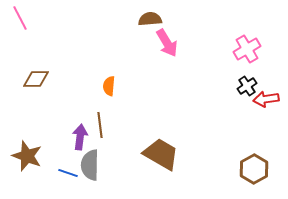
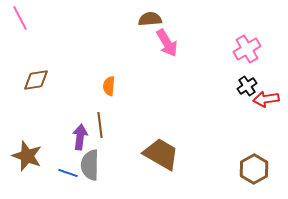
brown diamond: moved 1 px down; rotated 8 degrees counterclockwise
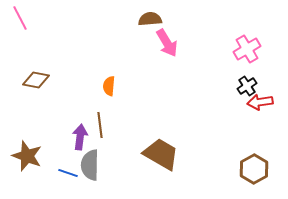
brown diamond: rotated 20 degrees clockwise
red arrow: moved 6 px left, 3 px down
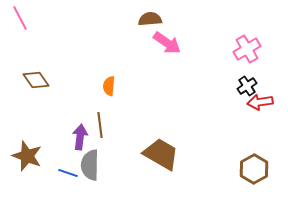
pink arrow: rotated 24 degrees counterclockwise
brown diamond: rotated 44 degrees clockwise
